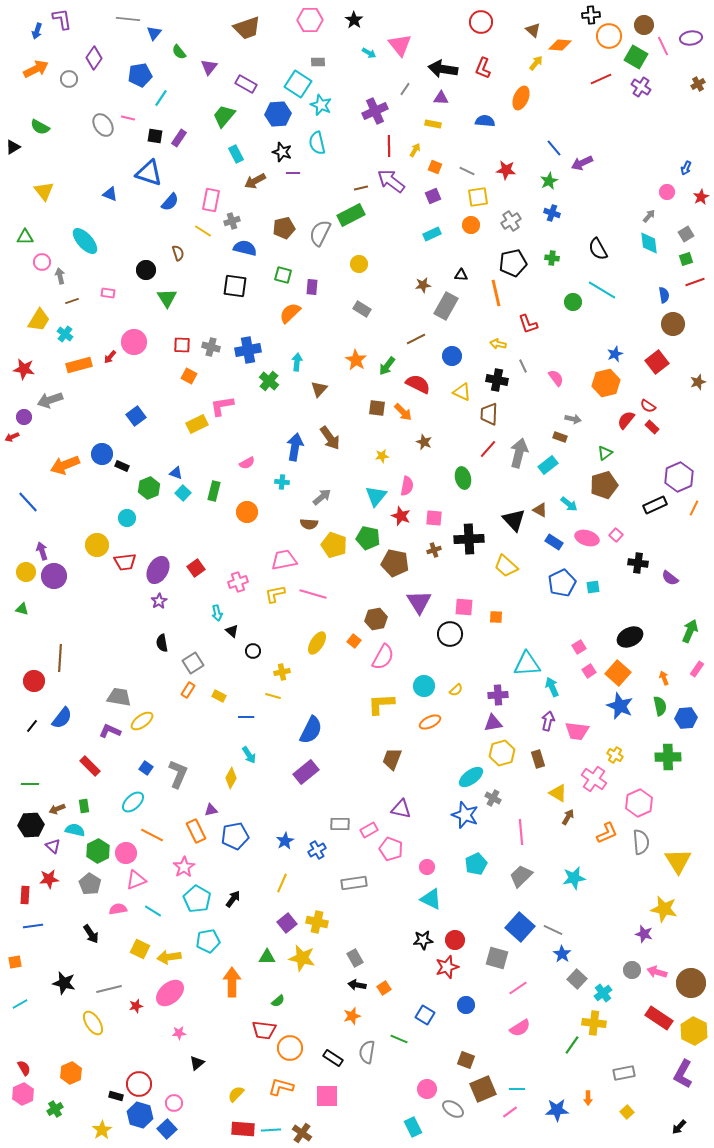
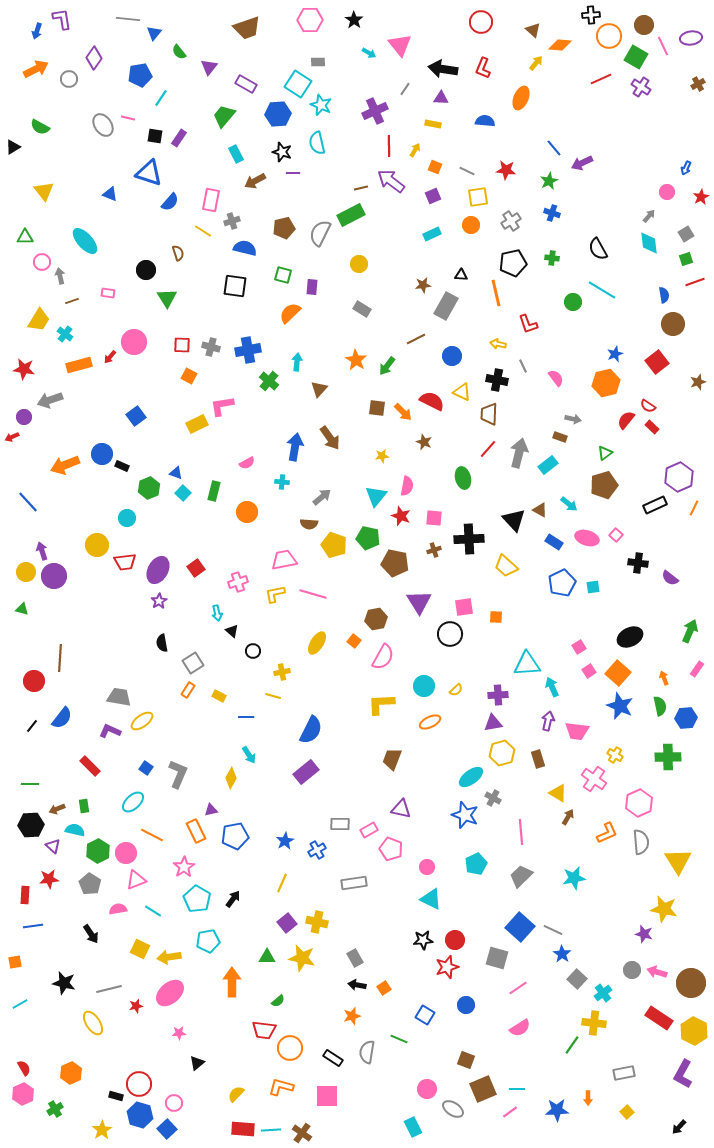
red semicircle at (418, 384): moved 14 px right, 17 px down
pink square at (464, 607): rotated 12 degrees counterclockwise
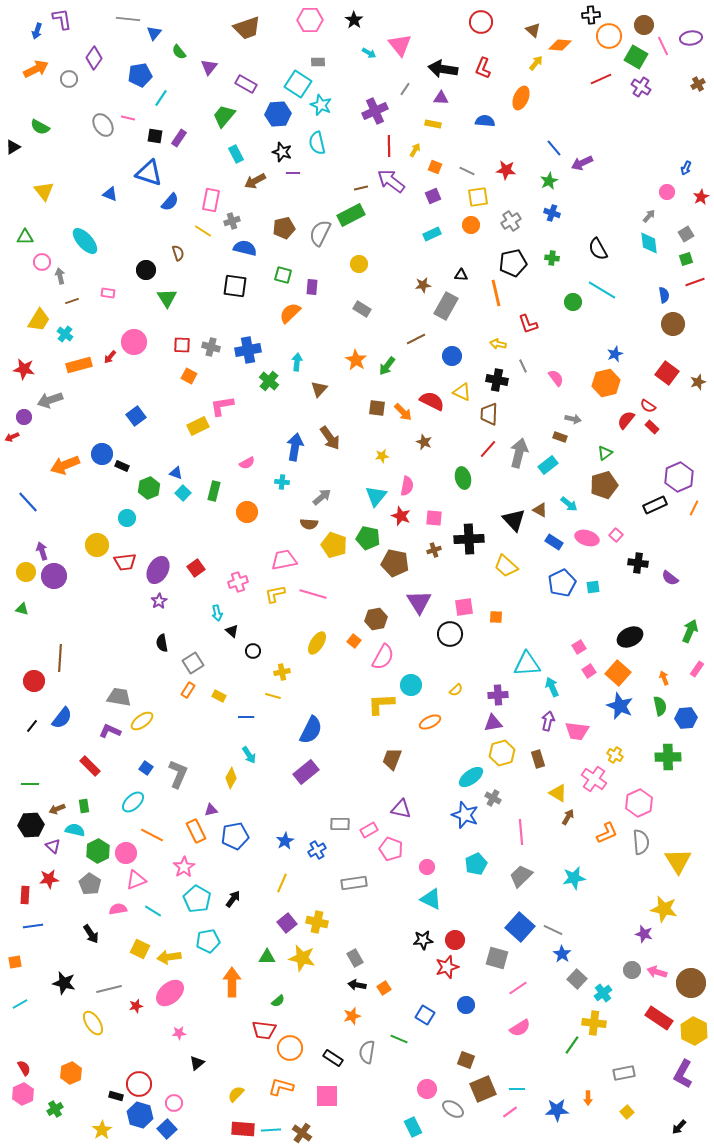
red square at (657, 362): moved 10 px right, 11 px down; rotated 15 degrees counterclockwise
yellow rectangle at (197, 424): moved 1 px right, 2 px down
cyan circle at (424, 686): moved 13 px left, 1 px up
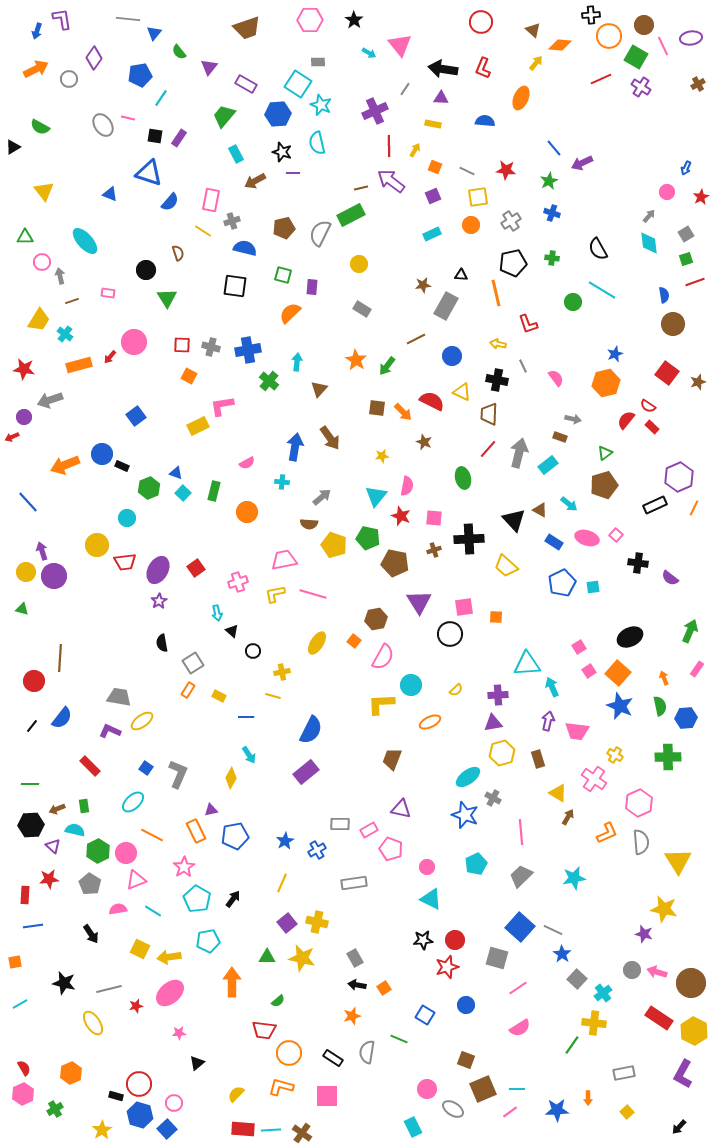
cyan ellipse at (471, 777): moved 3 px left
orange circle at (290, 1048): moved 1 px left, 5 px down
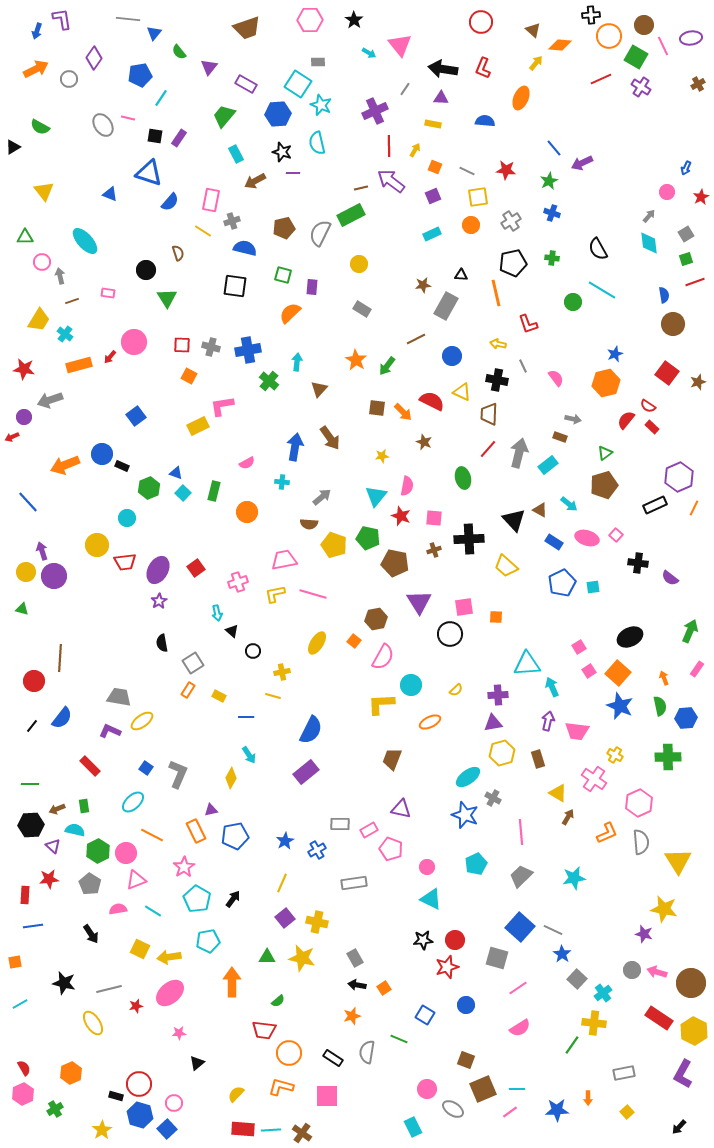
purple square at (287, 923): moved 2 px left, 5 px up
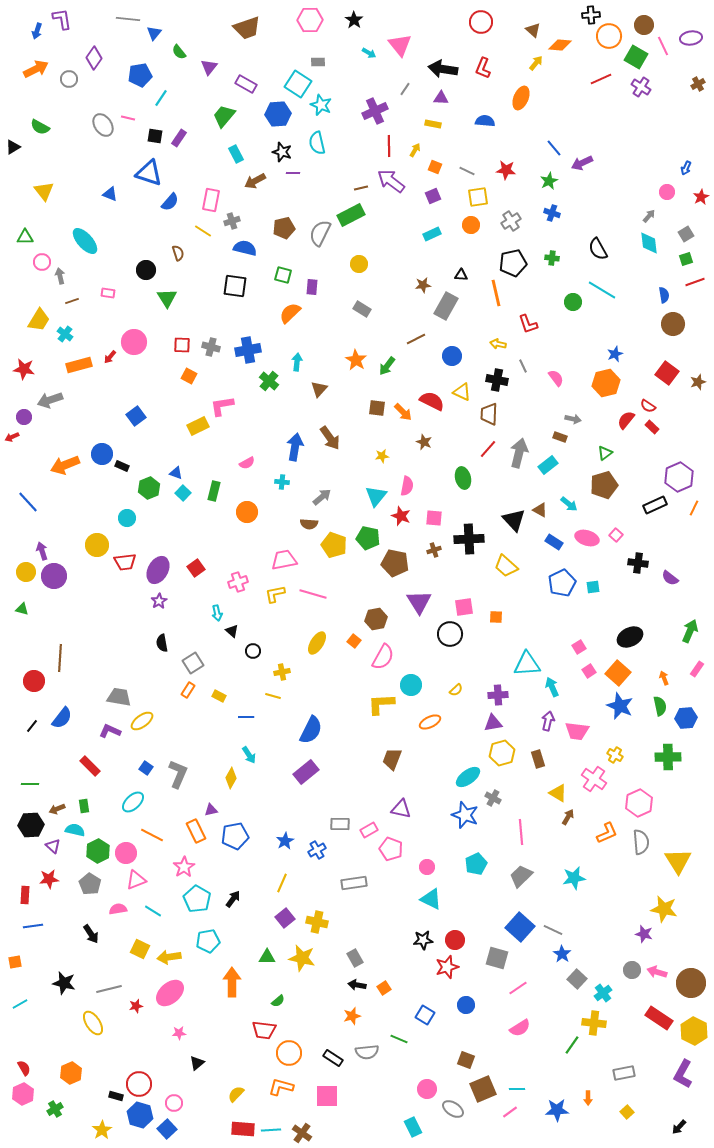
gray semicircle at (367, 1052): rotated 105 degrees counterclockwise
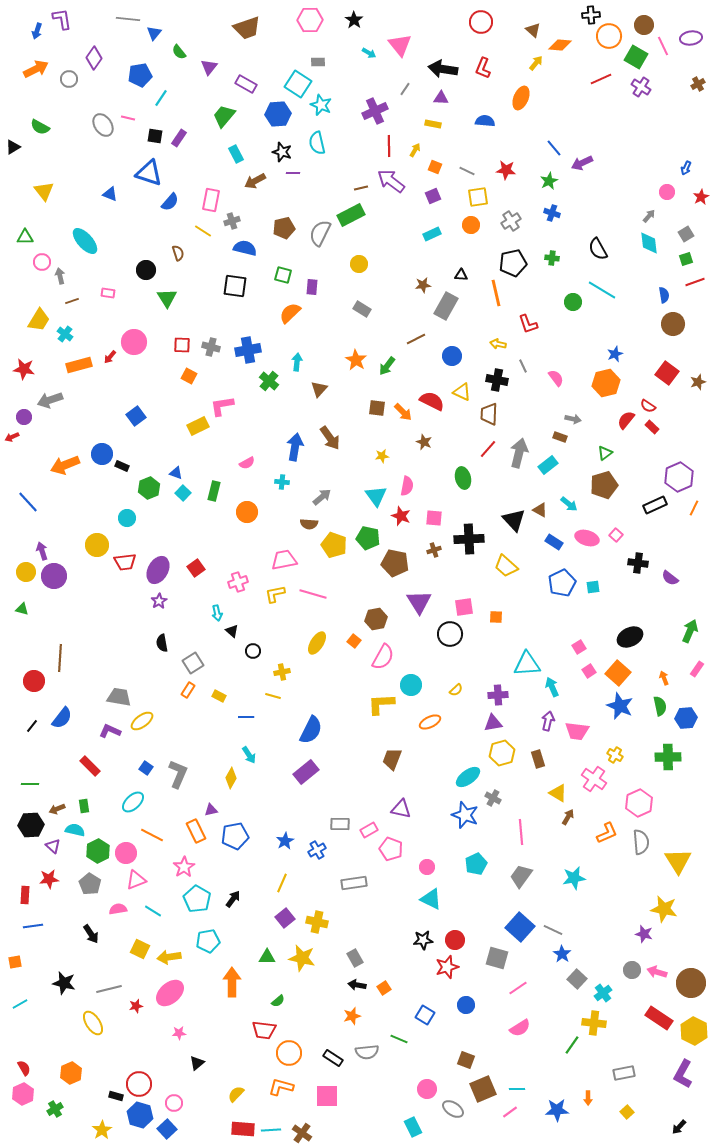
cyan triangle at (376, 496): rotated 15 degrees counterclockwise
gray trapezoid at (521, 876): rotated 10 degrees counterclockwise
